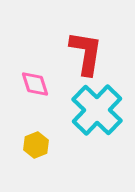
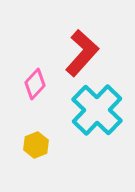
red L-shape: moved 4 px left; rotated 33 degrees clockwise
pink diamond: rotated 60 degrees clockwise
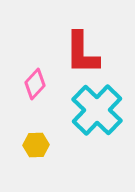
red L-shape: rotated 138 degrees clockwise
yellow hexagon: rotated 20 degrees clockwise
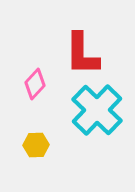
red L-shape: moved 1 px down
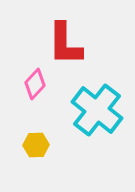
red L-shape: moved 17 px left, 10 px up
cyan cross: rotated 6 degrees counterclockwise
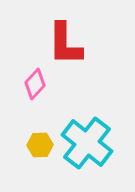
cyan cross: moved 10 px left, 33 px down
yellow hexagon: moved 4 px right
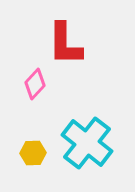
yellow hexagon: moved 7 px left, 8 px down
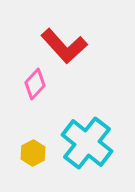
red L-shape: moved 1 px left, 2 px down; rotated 42 degrees counterclockwise
yellow hexagon: rotated 25 degrees counterclockwise
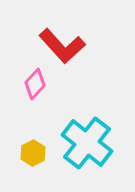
red L-shape: moved 2 px left
